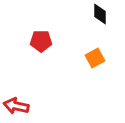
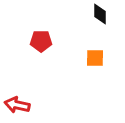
orange square: rotated 30 degrees clockwise
red arrow: moved 1 px right, 1 px up
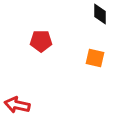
orange square: rotated 12 degrees clockwise
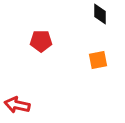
orange square: moved 3 px right, 2 px down; rotated 24 degrees counterclockwise
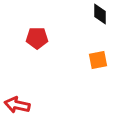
red pentagon: moved 4 px left, 3 px up
